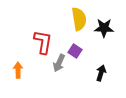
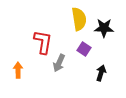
purple square: moved 9 px right, 2 px up
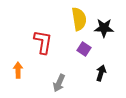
gray arrow: moved 20 px down
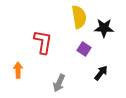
yellow semicircle: moved 2 px up
black arrow: rotated 21 degrees clockwise
